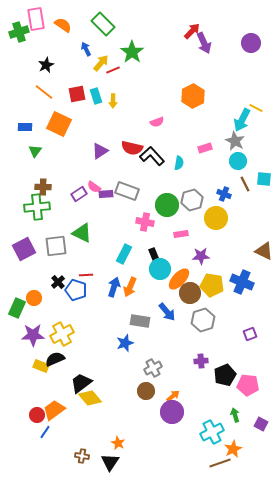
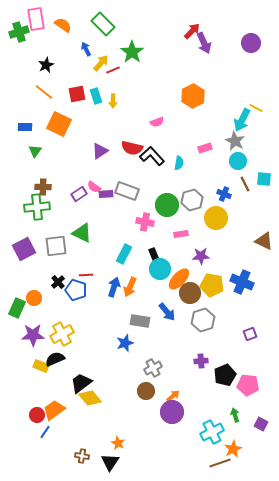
brown triangle at (264, 251): moved 10 px up
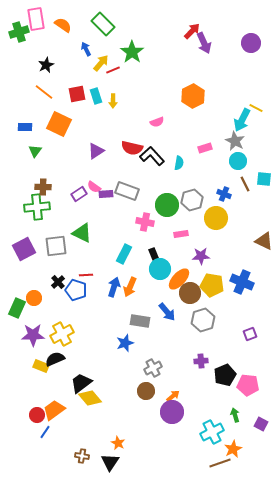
purple triangle at (100, 151): moved 4 px left
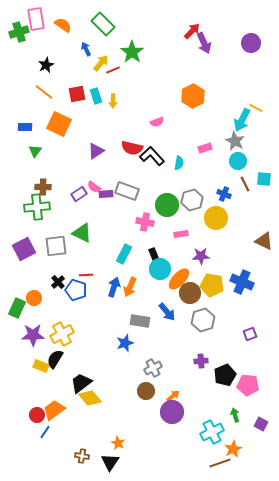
black semicircle at (55, 359): rotated 36 degrees counterclockwise
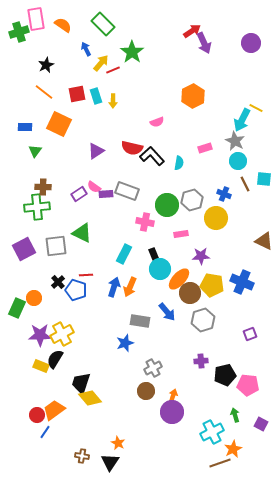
red arrow at (192, 31): rotated 12 degrees clockwise
purple star at (33, 335): moved 7 px right
black pentagon at (225, 375): rotated 10 degrees clockwise
black trapezoid at (81, 383): rotated 35 degrees counterclockwise
orange arrow at (173, 396): rotated 32 degrees counterclockwise
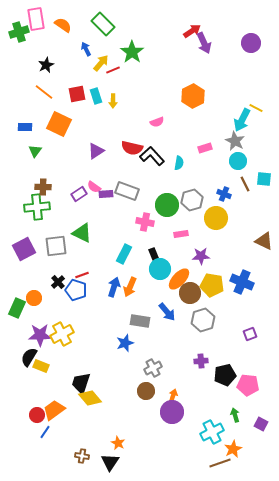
red line at (86, 275): moved 4 px left; rotated 16 degrees counterclockwise
black semicircle at (55, 359): moved 26 px left, 2 px up
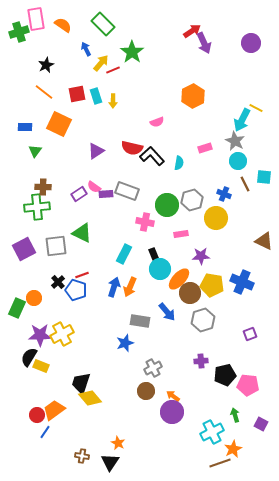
cyan square at (264, 179): moved 2 px up
orange arrow at (173, 396): rotated 72 degrees counterclockwise
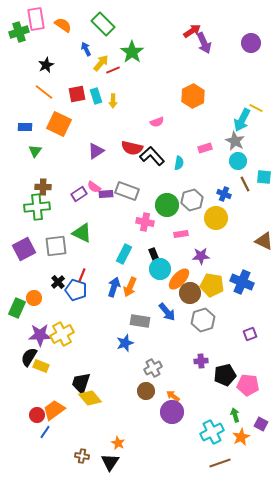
red line at (82, 275): rotated 48 degrees counterclockwise
orange star at (233, 449): moved 8 px right, 12 px up
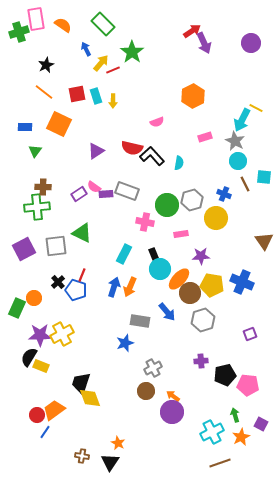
pink rectangle at (205, 148): moved 11 px up
brown triangle at (264, 241): rotated 30 degrees clockwise
yellow diamond at (90, 398): rotated 20 degrees clockwise
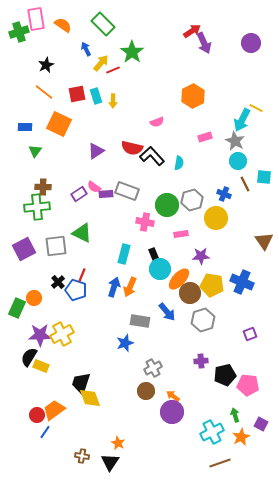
cyan rectangle at (124, 254): rotated 12 degrees counterclockwise
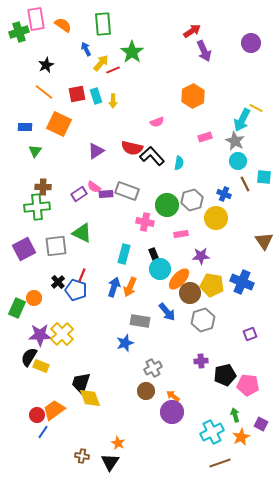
green rectangle at (103, 24): rotated 40 degrees clockwise
purple arrow at (204, 43): moved 8 px down
yellow cross at (62, 334): rotated 15 degrees counterclockwise
blue line at (45, 432): moved 2 px left
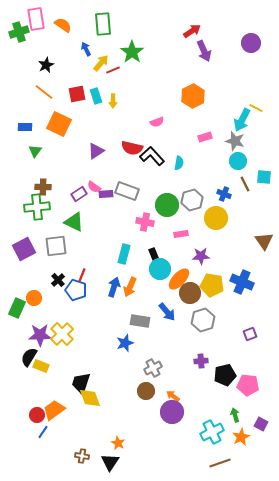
gray star at (235, 141): rotated 12 degrees counterclockwise
green triangle at (82, 233): moved 8 px left, 11 px up
black cross at (58, 282): moved 2 px up
